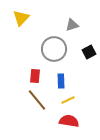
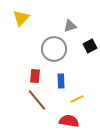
gray triangle: moved 2 px left, 1 px down
black square: moved 1 px right, 6 px up
yellow line: moved 9 px right, 1 px up
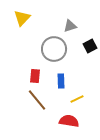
yellow triangle: moved 1 px right
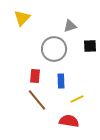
black square: rotated 24 degrees clockwise
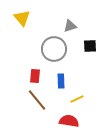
yellow triangle: rotated 24 degrees counterclockwise
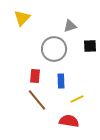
yellow triangle: rotated 24 degrees clockwise
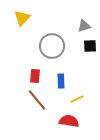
gray triangle: moved 14 px right
gray circle: moved 2 px left, 3 px up
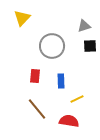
brown line: moved 9 px down
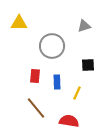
yellow triangle: moved 3 px left, 5 px down; rotated 48 degrees clockwise
black square: moved 2 px left, 19 px down
blue rectangle: moved 4 px left, 1 px down
yellow line: moved 6 px up; rotated 40 degrees counterclockwise
brown line: moved 1 px left, 1 px up
